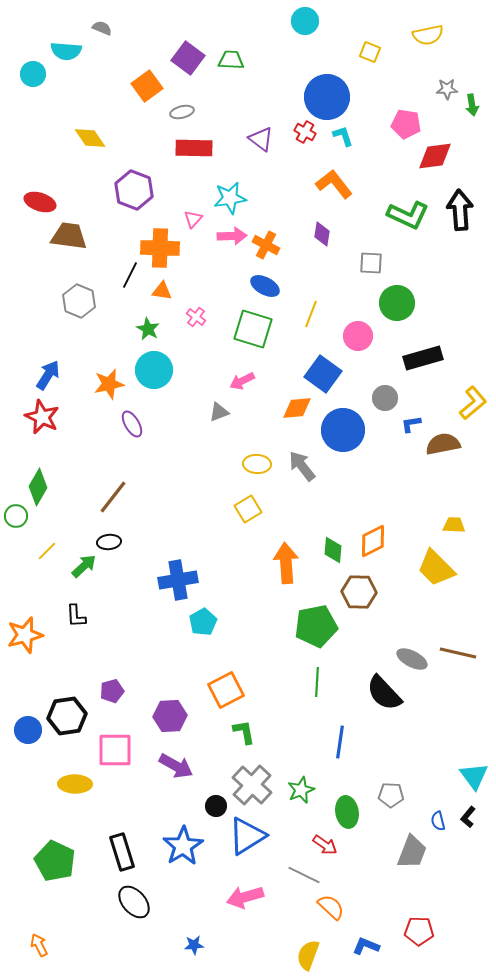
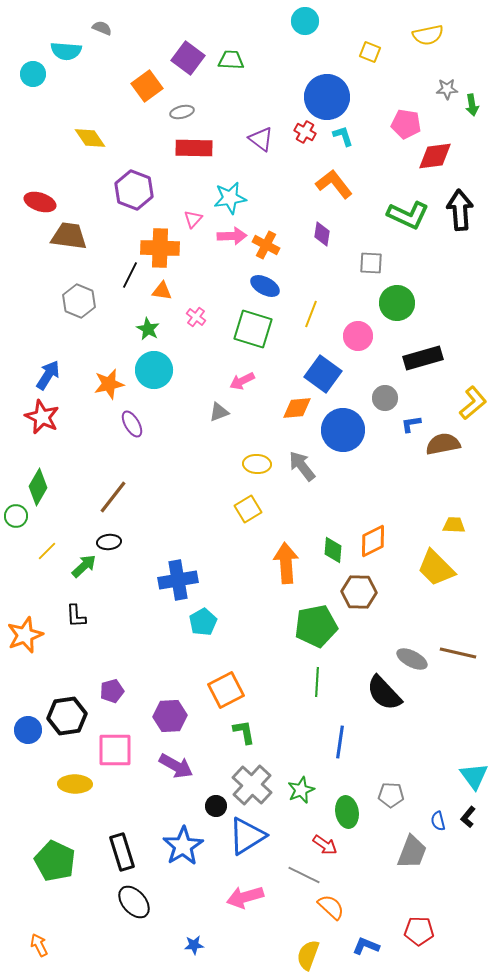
orange star at (25, 635): rotated 6 degrees counterclockwise
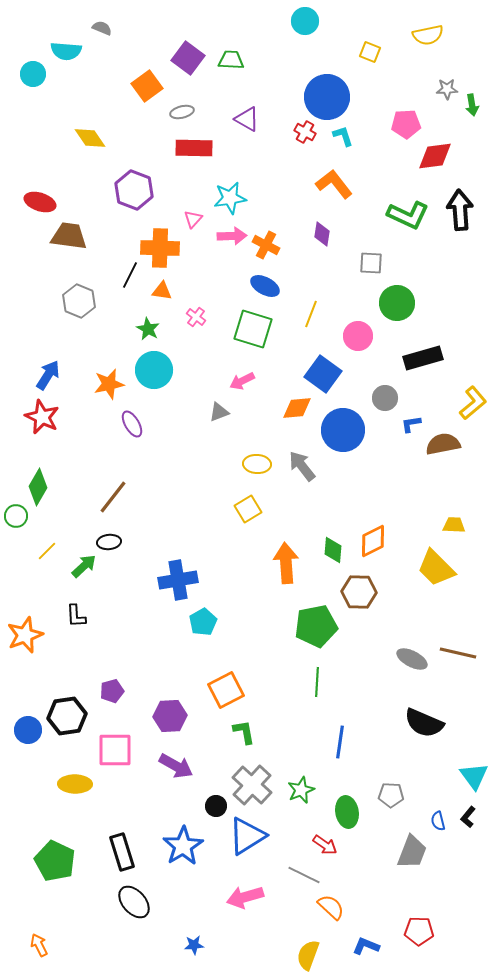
pink pentagon at (406, 124): rotated 12 degrees counterclockwise
purple triangle at (261, 139): moved 14 px left, 20 px up; rotated 8 degrees counterclockwise
black semicircle at (384, 693): moved 40 px right, 30 px down; rotated 24 degrees counterclockwise
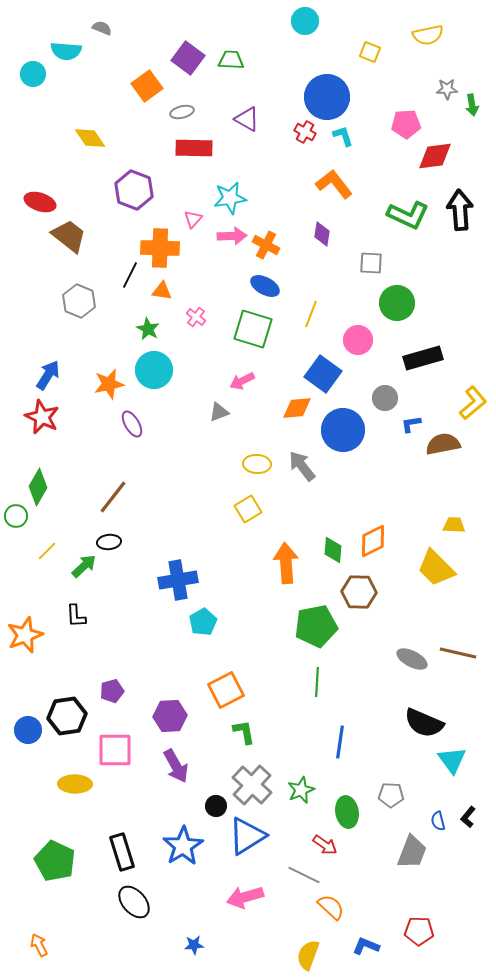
brown trapezoid at (69, 236): rotated 30 degrees clockwise
pink circle at (358, 336): moved 4 px down
purple arrow at (176, 766): rotated 32 degrees clockwise
cyan triangle at (474, 776): moved 22 px left, 16 px up
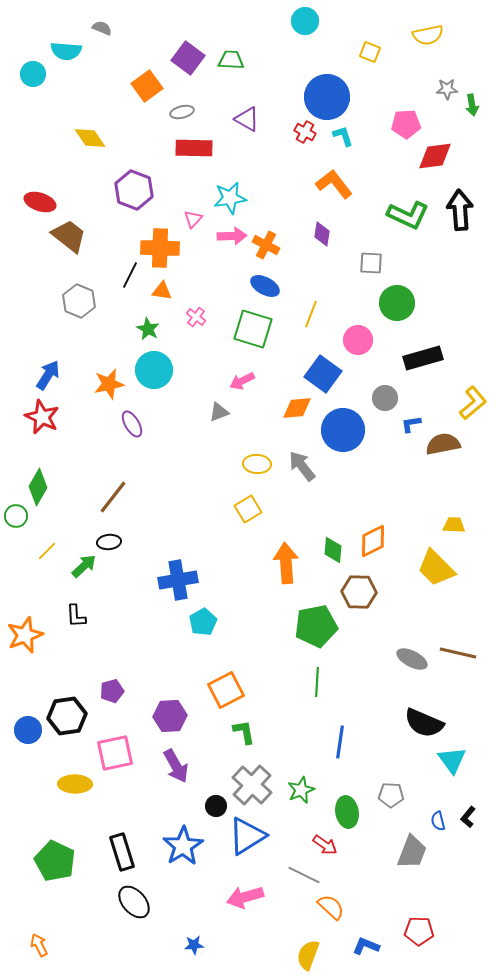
pink square at (115, 750): moved 3 px down; rotated 12 degrees counterclockwise
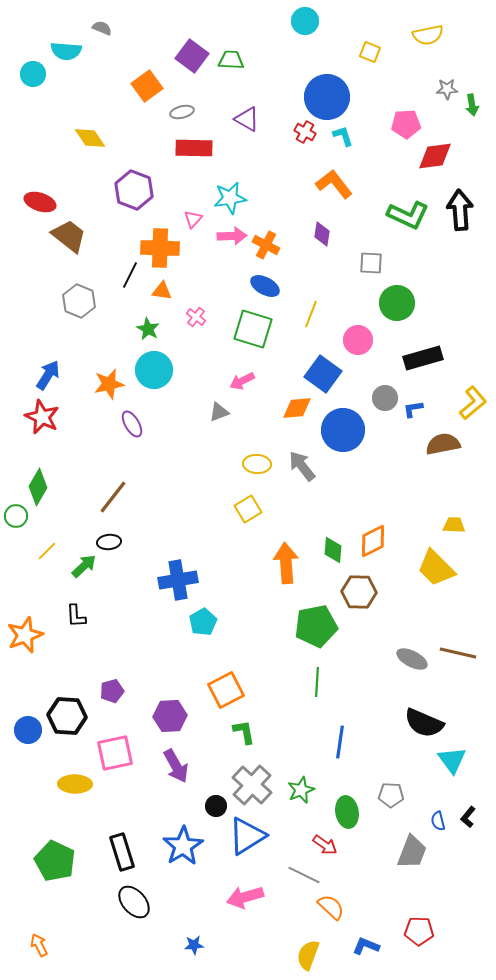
purple square at (188, 58): moved 4 px right, 2 px up
blue L-shape at (411, 424): moved 2 px right, 15 px up
black hexagon at (67, 716): rotated 12 degrees clockwise
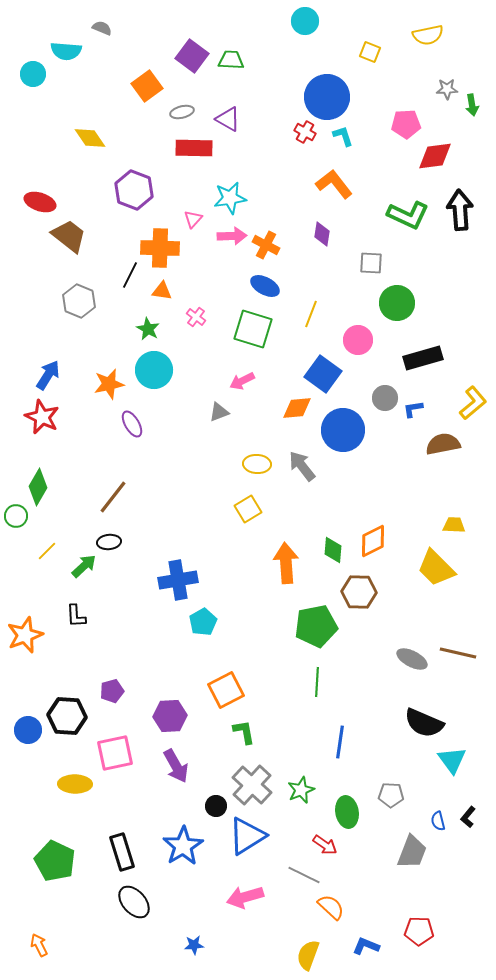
purple triangle at (247, 119): moved 19 px left
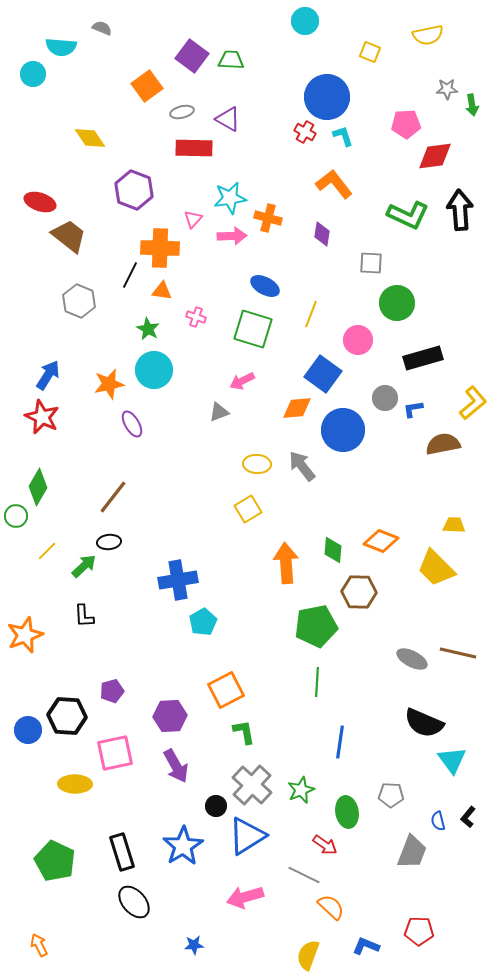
cyan semicircle at (66, 51): moved 5 px left, 4 px up
orange cross at (266, 245): moved 2 px right, 27 px up; rotated 12 degrees counterclockwise
pink cross at (196, 317): rotated 18 degrees counterclockwise
orange diamond at (373, 541): moved 8 px right; rotated 48 degrees clockwise
black L-shape at (76, 616): moved 8 px right
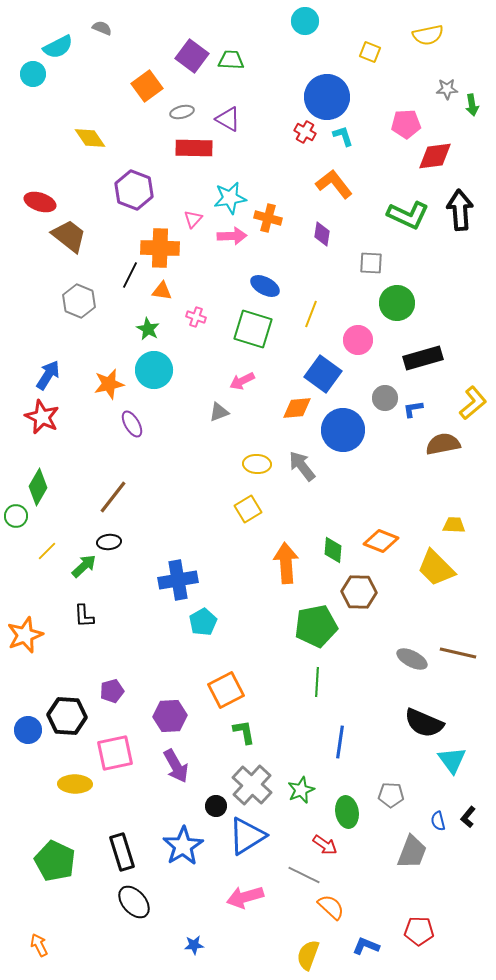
cyan semicircle at (61, 47): moved 3 px left; rotated 32 degrees counterclockwise
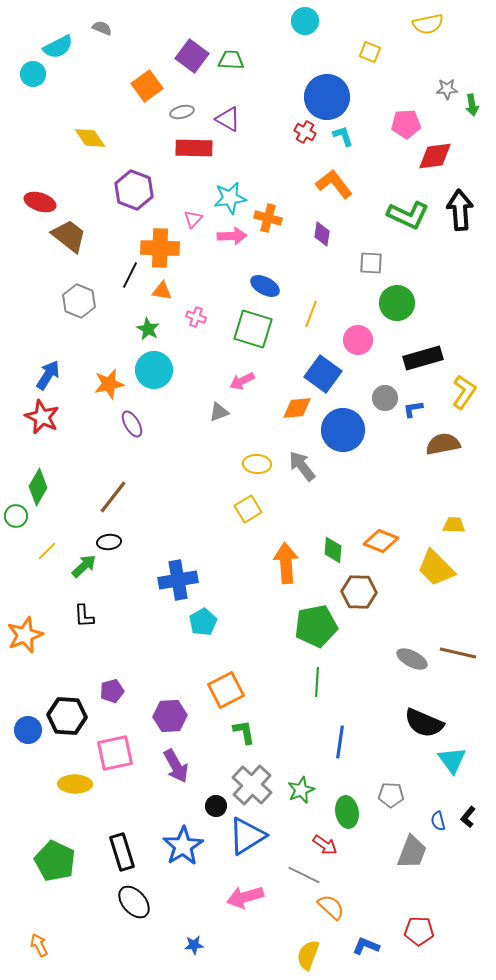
yellow semicircle at (428, 35): moved 11 px up
yellow L-shape at (473, 403): moved 9 px left, 11 px up; rotated 16 degrees counterclockwise
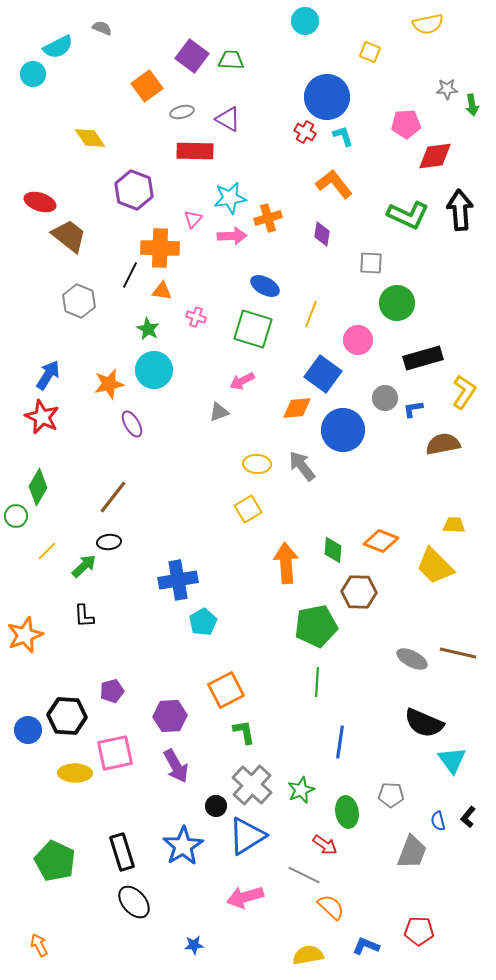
red rectangle at (194, 148): moved 1 px right, 3 px down
orange cross at (268, 218): rotated 32 degrees counterclockwise
yellow trapezoid at (436, 568): moved 1 px left, 2 px up
yellow ellipse at (75, 784): moved 11 px up
yellow semicircle at (308, 955): rotated 60 degrees clockwise
